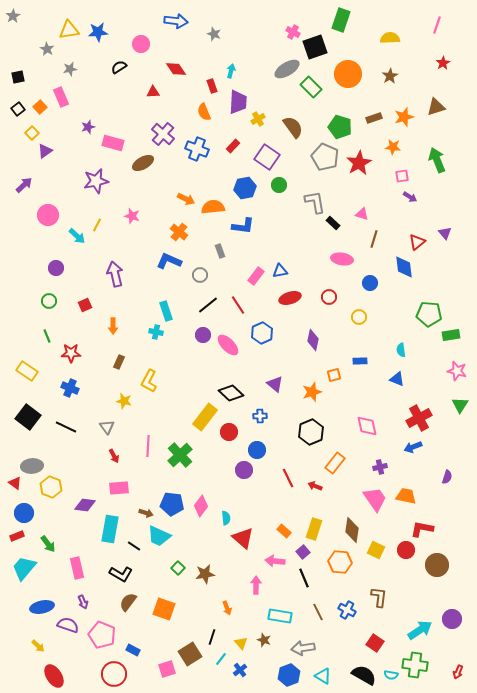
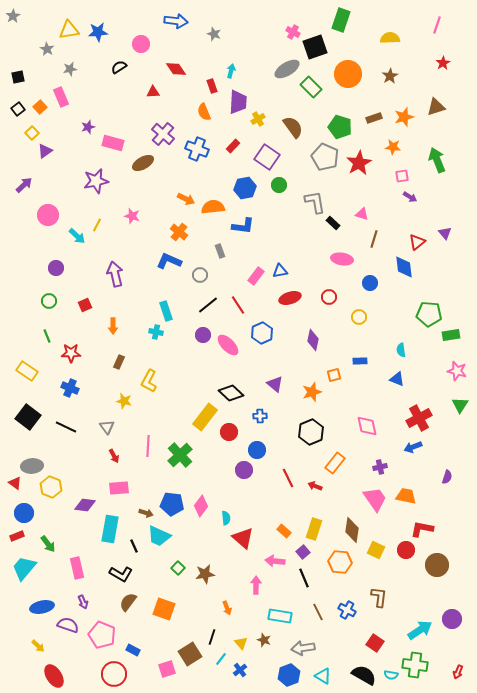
black line at (134, 546): rotated 32 degrees clockwise
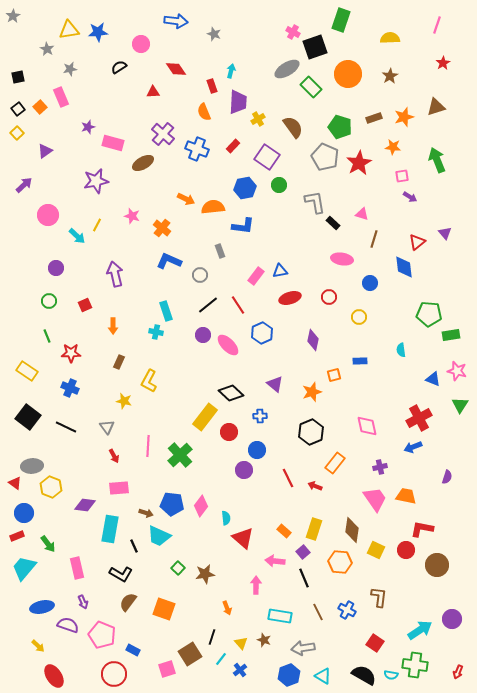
yellow square at (32, 133): moved 15 px left
orange cross at (179, 232): moved 17 px left, 4 px up
blue triangle at (397, 379): moved 36 px right
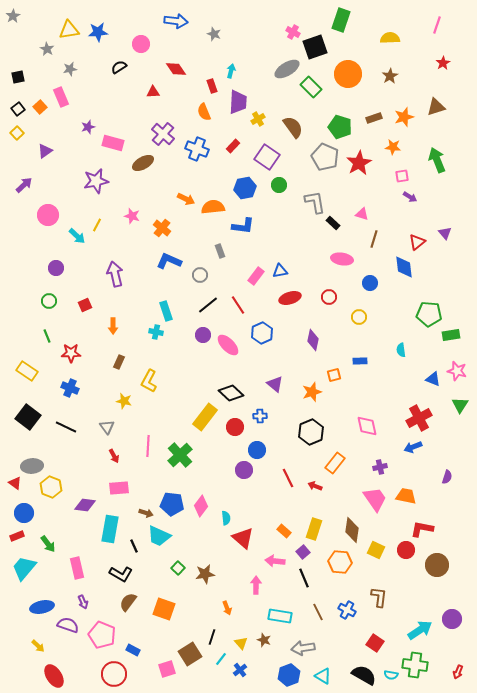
red circle at (229, 432): moved 6 px right, 5 px up
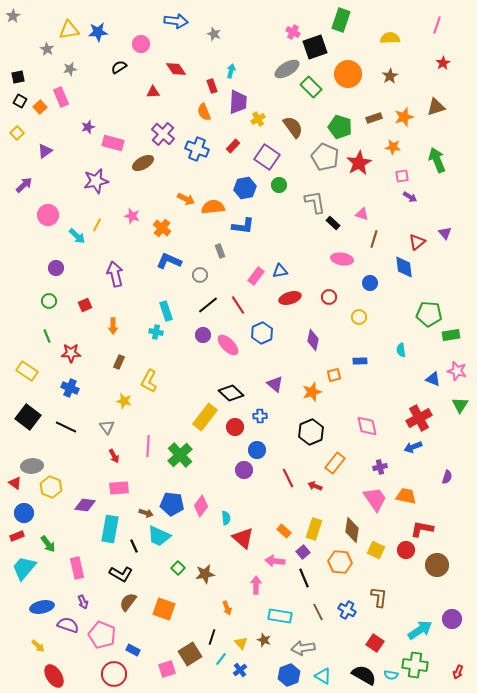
black square at (18, 109): moved 2 px right, 8 px up; rotated 24 degrees counterclockwise
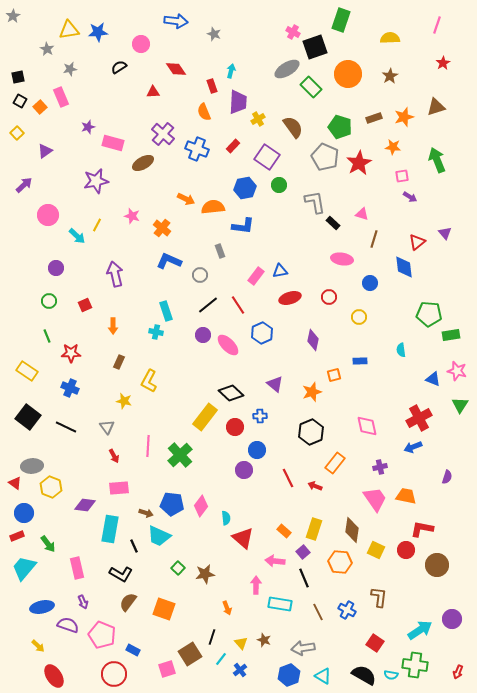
cyan rectangle at (280, 616): moved 12 px up
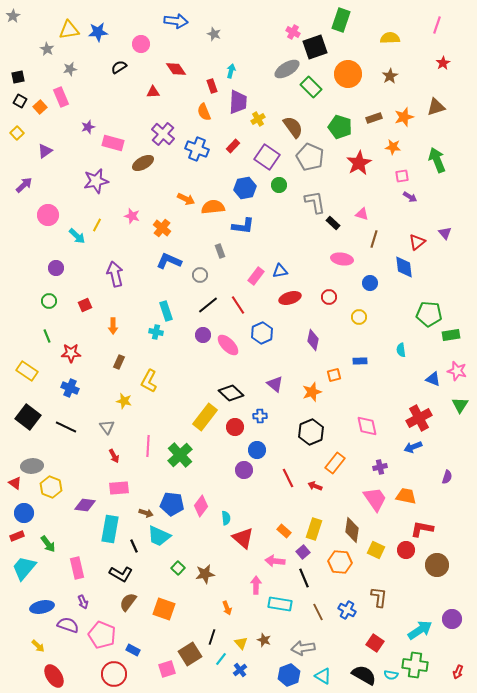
gray pentagon at (325, 157): moved 15 px left
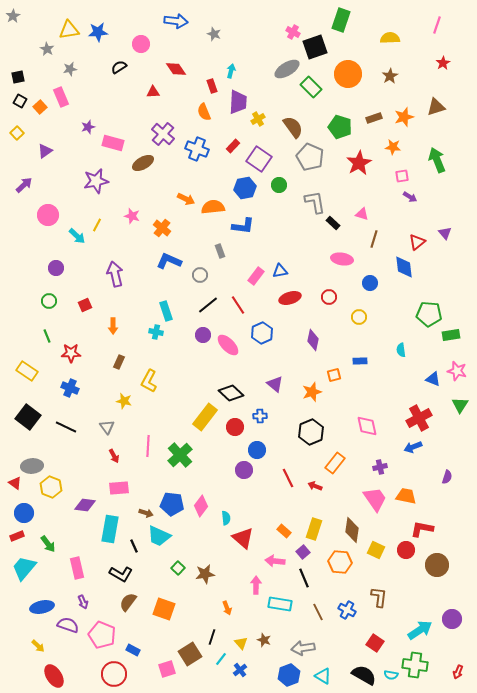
purple square at (267, 157): moved 8 px left, 2 px down
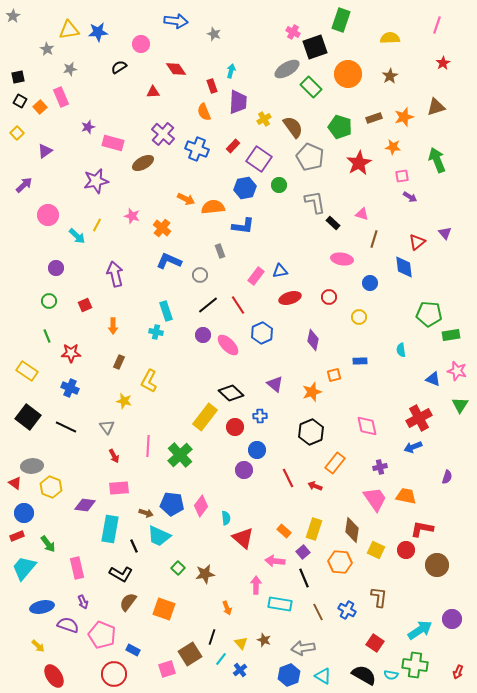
yellow cross at (258, 119): moved 6 px right
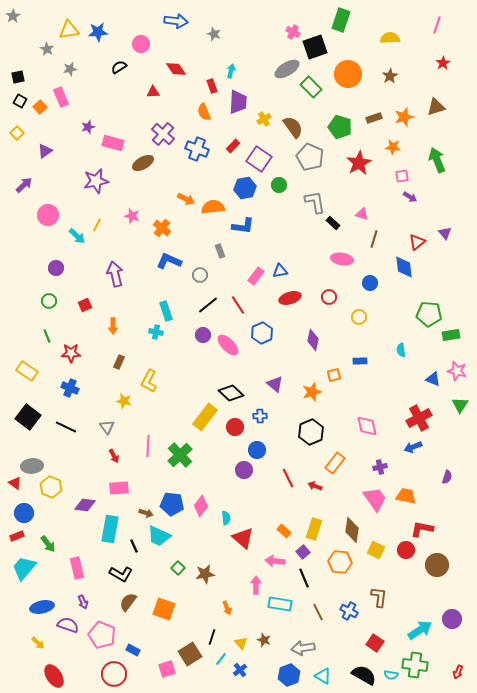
blue cross at (347, 610): moved 2 px right, 1 px down
yellow arrow at (38, 646): moved 3 px up
